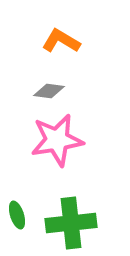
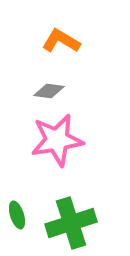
green cross: rotated 12 degrees counterclockwise
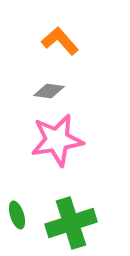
orange L-shape: moved 1 px left; rotated 18 degrees clockwise
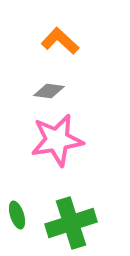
orange L-shape: rotated 6 degrees counterclockwise
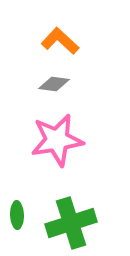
gray diamond: moved 5 px right, 7 px up
green ellipse: rotated 16 degrees clockwise
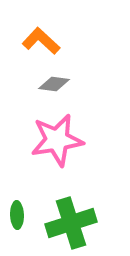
orange L-shape: moved 19 px left
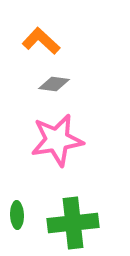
green cross: moved 2 px right; rotated 12 degrees clockwise
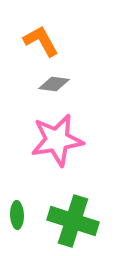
orange L-shape: rotated 18 degrees clockwise
green cross: moved 2 px up; rotated 24 degrees clockwise
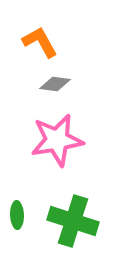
orange L-shape: moved 1 px left, 1 px down
gray diamond: moved 1 px right
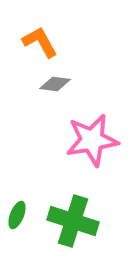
pink star: moved 35 px right
green ellipse: rotated 24 degrees clockwise
